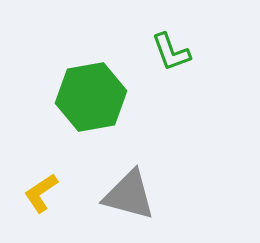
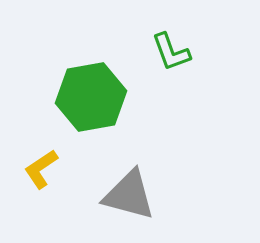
yellow L-shape: moved 24 px up
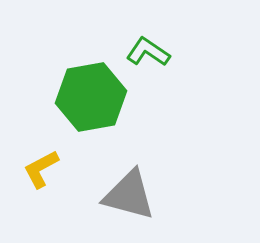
green L-shape: moved 23 px left; rotated 144 degrees clockwise
yellow L-shape: rotated 6 degrees clockwise
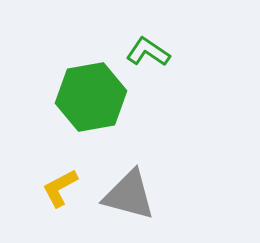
yellow L-shape: moved 19 px right, 19 px down
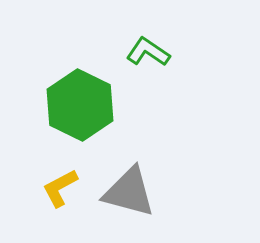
green hexagon: moved 11 px left, 8 px down; rotated 24 degrees counterclockwise
gray triangle: moved 3 px up
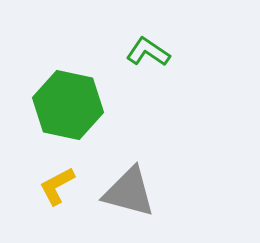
green hexagon: moved 12 px left; rotated 14 degrees counterclockwise
yellow L-shape: moved 3 px left, 2 px up
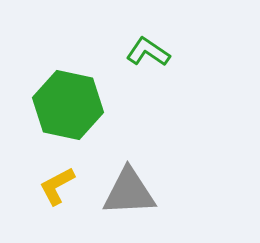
gray triangle: rotated 18 degrees counterclockwise
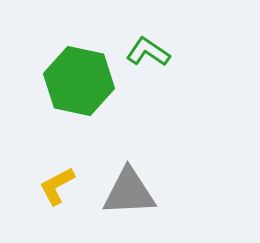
green hexagon: moved 11 px right, 24 px up
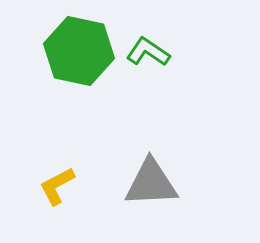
green hexagon: moved 30 px up
gray triangle: moved 22 px right, 9 px up
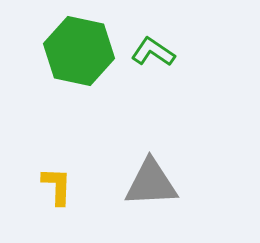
green L-shape: moved 5 px right
yellow L-shape: rotated 120 degrees clockwise
